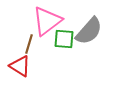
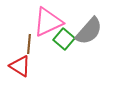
pink triangle: moved 1 px right, 1 px down; rotated 12 degrees clockwise
green square: rotated 35 degrees clockwise
brown line: rotated 12 degrees counterclockwise
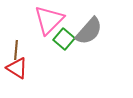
pink triangle: moved 1 px right, 2 px up; rotated 20 degrees counterclockwise
brown line: moved 13 px left, 6 px down
red triangle: moved 3 px left, 2 px down
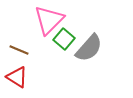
gray semicircle: moved 17 px down
brown line: moved 3 px right; rotated 72 degrees counterclockwise
red triangle: moved 9 px down
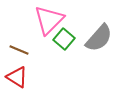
gray semicircle: moved 10 px right, 10 px up
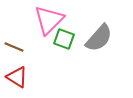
green square: rotated 20 degrees counterclockwise
brown line: moved 5 px left, 3 px up
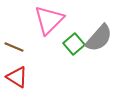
green square: moved 10 px right, 5 px down; rotated 30 degrees clockwise
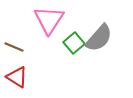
pink triangle: rotated 12 degrees counterclockwise
green square: moved 1 px up
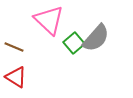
pink triangle: rotated 20 degrees counterclockwise
gray semicircle: moved 3 px left
red triangle: moved 1 px left
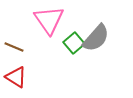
pink triangle: rotated 12 degrees clockwise
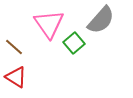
pink triangle: moved 4 px down
gray semicircle: moved 5 px right, 18 px up
brown line: rotated 18 degrees clockwise
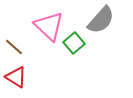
pink triangle: moved 2 px down; rotated 12 degrees counterclockwise
